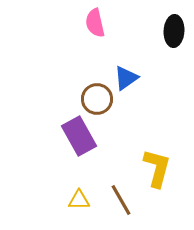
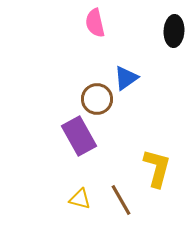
yellow triangle: moved 1 px right, 1 px up; rotated 15 degrees clockwise
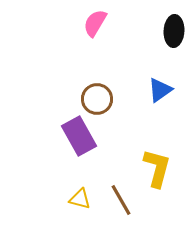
pink semicircle: rotated 44 degrees clockwise
blue triangle: moved 34 px right, 12 px down
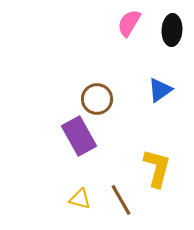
pink semicircle: moved 34 px right
black ellipse: moved 2 px left, 1 px up
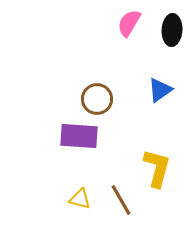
purple rectangle: rotated 57 degrees counterclockwise
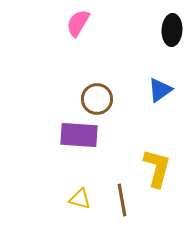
pink semicircle: moved 51 px left
purple rectangle: moved 1 px up
brown line: moved 1 px right; rotated 20 degrees clockwise
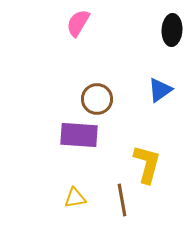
yellow L-shape: moved 10 px left, 4 px up
yellow triangle: moved 5 px left, 1 px up; rotated 25 degrees counterclockwise
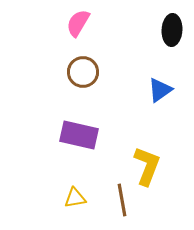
brown circle: moved 14 px left, 27 px up
purple rectangle: rotated 9 degrees clockwise
yellow L-shape: moved 2 px down; rotated 6 degrees clockwise
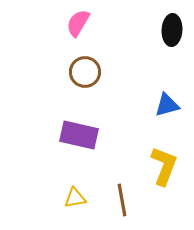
brown circle: moved 2 px right
blue triangle: moved 7 px right, 15 px down; rotated 20 degrees clockwise
yellow L-shape: moved 17 px right
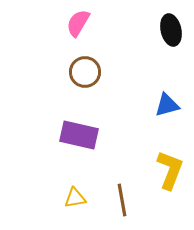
black ellipse: moved 1 px left; rotated 16 degrees counterclockwise
yellow L-shape: moved 6 px right, 4 px down
